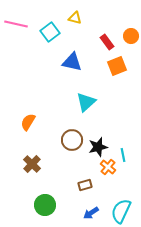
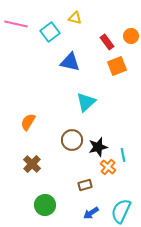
blue triangle: moved 2 px left
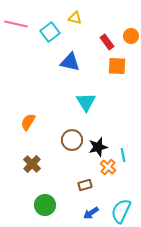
orange square: rotated 24 degrees clockwise
cyan triangle: rotated 20 degrees counterclockwise
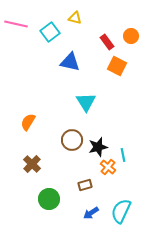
orange square: rotated 24 degrees clockwise
green circle: moved 4 px right, 6 px up
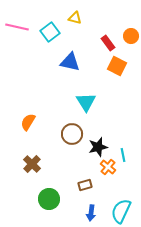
pink line: moved 1 px right, 3 px down
red rectangle: moved 1 px right, 1 px down
brown circle: moved 6 px up
blue arrow: rotated 49 degrees counterclockwise
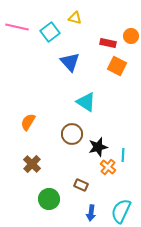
red rectangle: rotated 42 degrees counterclockwise
blue triangle: rotated 35 degrees clockwise
cyan triangle: rotated 25 degrees counterclockwise
cyan line: rotated 16 degrees clockwise
brown rectangle: moved 4 px left; rotated 40 degrees clockwise
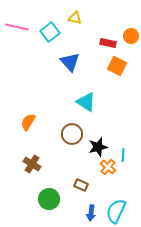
brown cross: rotated 12 degrees counterclockwise
cyan semicircle: moved 5 px left
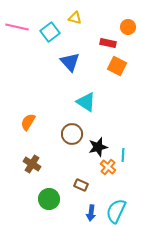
orange circle: moved 3 px left, 9 px up
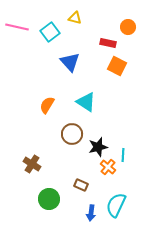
orange semicircle: moved 19 px right, 17 px up
cyan semicircle: moved 6 px up
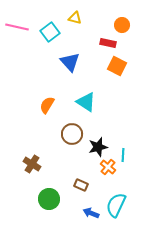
orange circle: moved 6 px left, 2 px up
blue arrow: rotated 105 degrees clockwise
